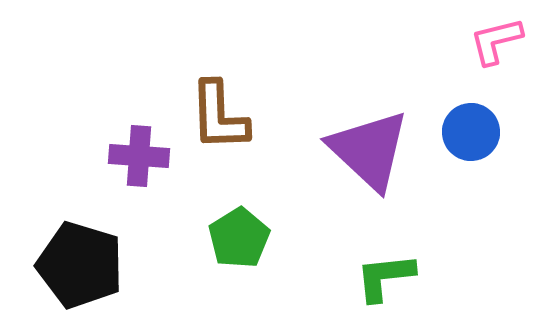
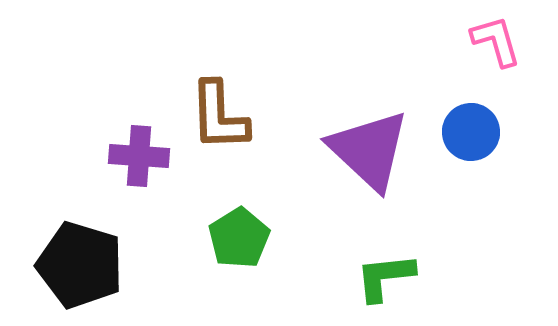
pink L-shape: rotated 88 degrees clockwise
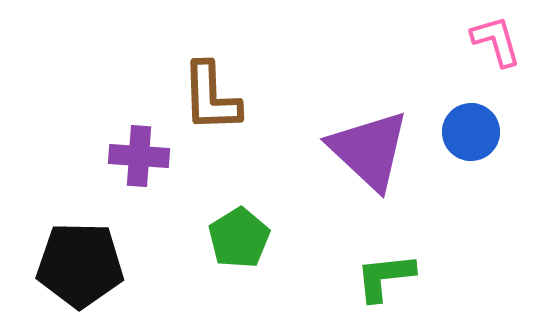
brown L-shape: moved 8 px left, 19 px up
black pentagon: rotated 16 degrees counterclockwise
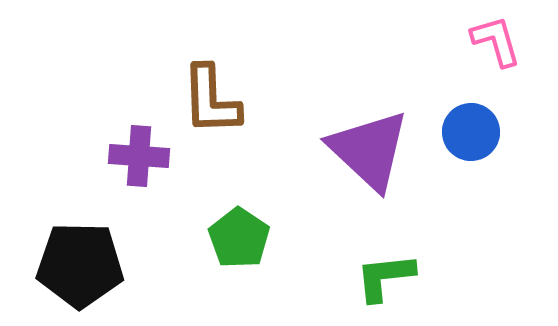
brown L-shape: moved 3 px down
green pentagon: rotated 6 degrees counterclockwise
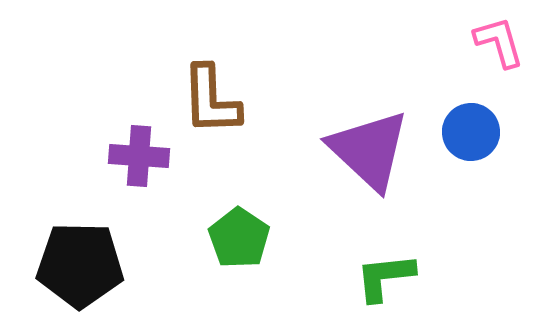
pink L-shape: moved 3 px right, 1 px down
